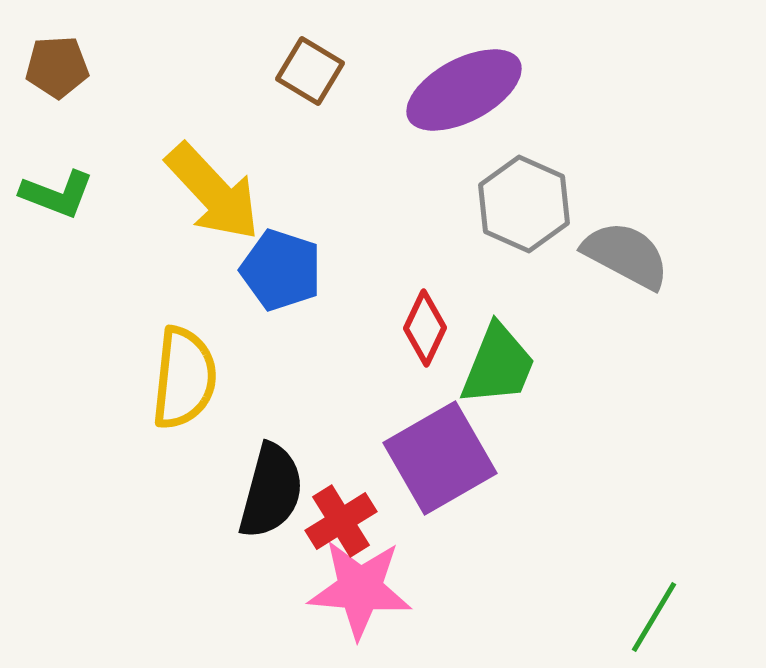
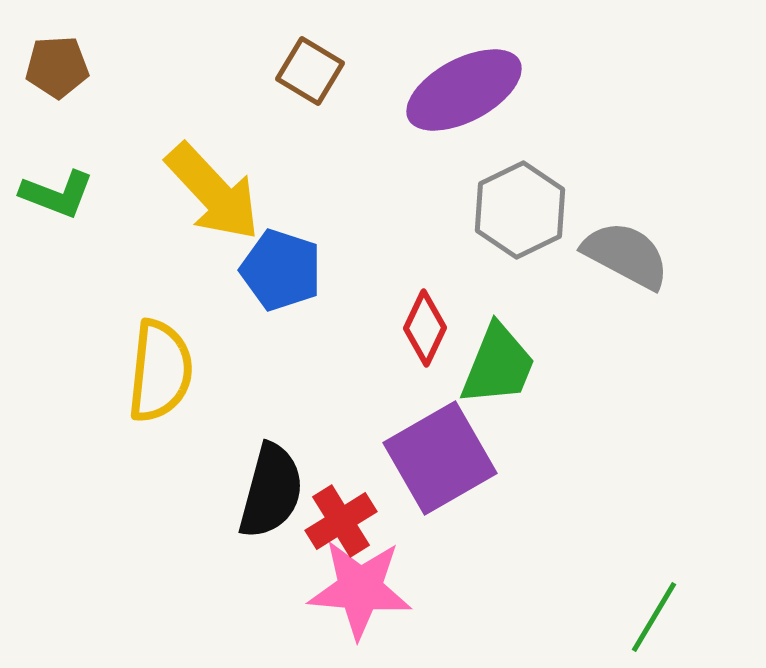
gray hexagon: moved 4 px left, 6 px down; rotated 10 degrees clockwise
yellow semicircle: moved 24 px left, 7 px up
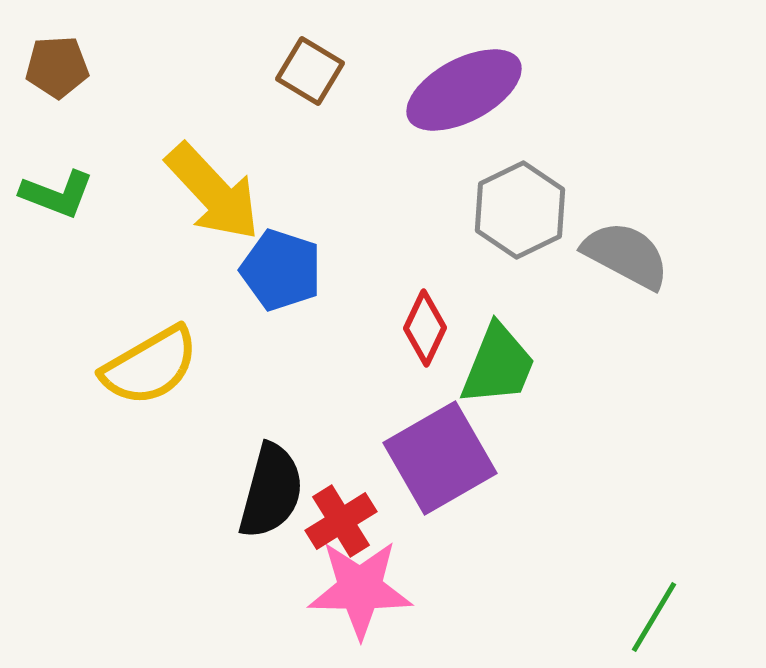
yellow semicircle: moved 10 px left, 5 px up; rotated 54 degrees clockwise
pink star: rotated 4 degrees counterclockwise
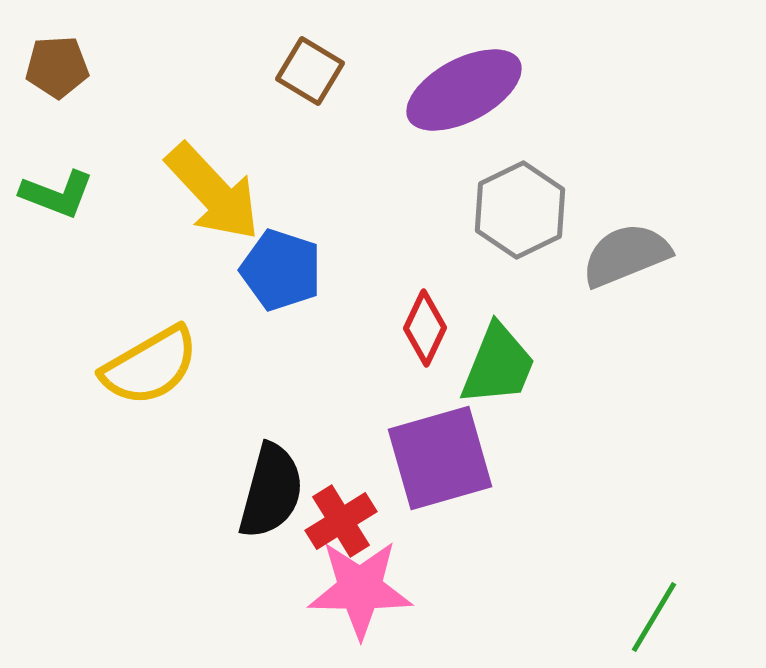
gray semicircle: rotated 50 degrees counterclockwise
purple square: rotated 14 degrees clockwise
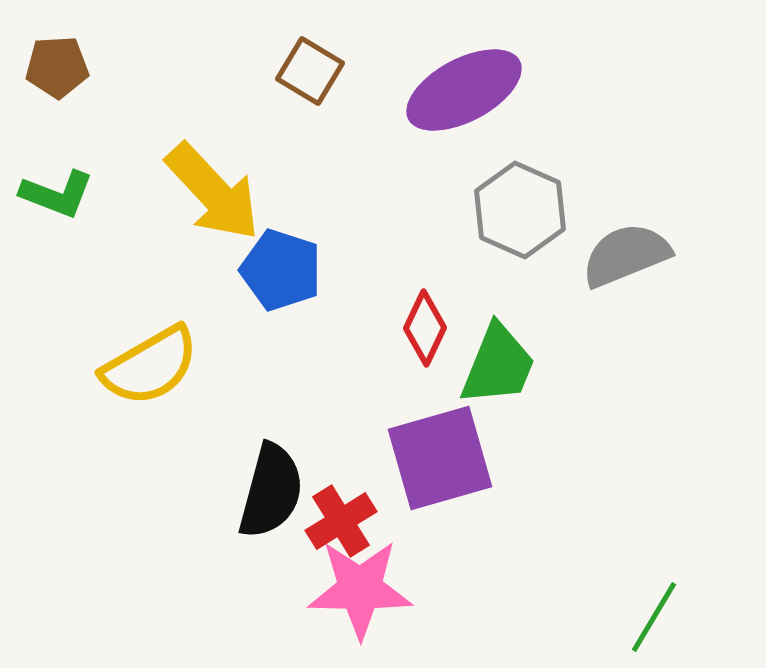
gray hexagon: rotated 10 degrees counterclockwise
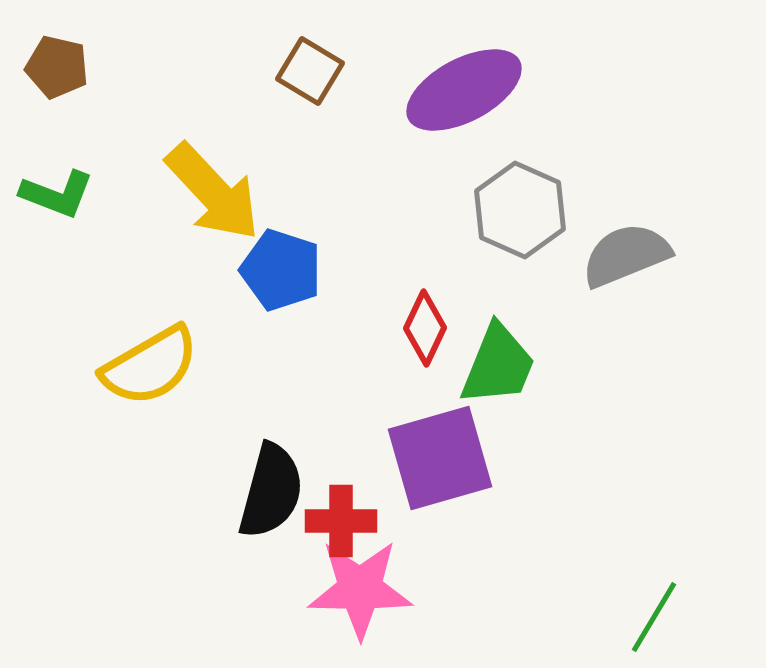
brown pentagon: rotated 16 degrees clockwise
red cross: rotated 32 degrees clockwise
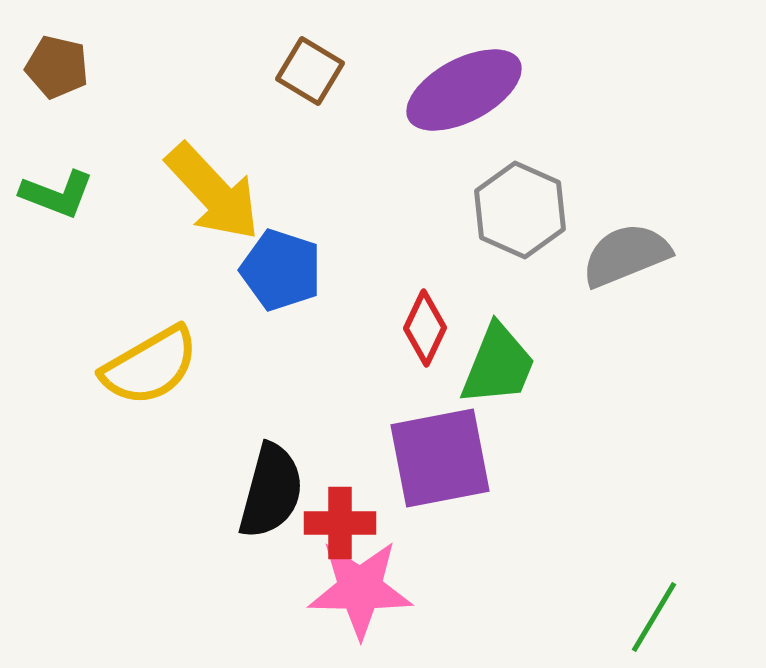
purple square: rotated 5 degrees clockwise
red cross: moved 1 px left, 2 px down
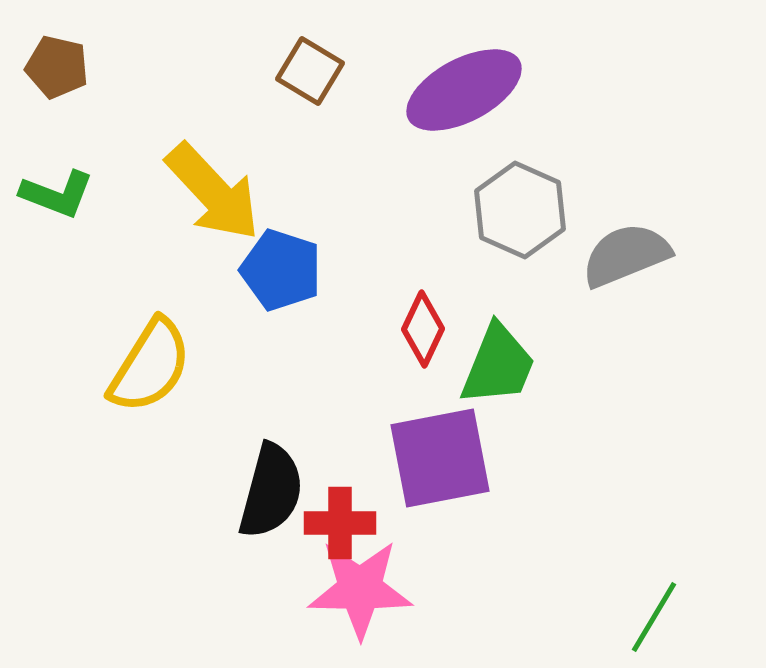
red diamond: moved 2 px left, 1 px down
yellow semicircle: rotated 28 degrees counterclockwise
